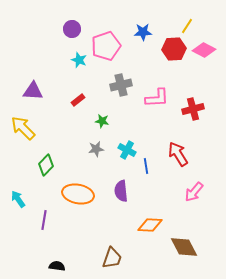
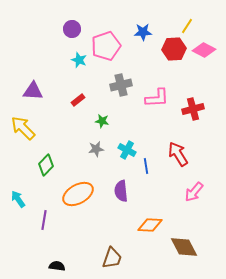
orange ellipse: rotated 40 degrees counterclockwise
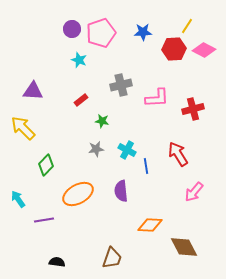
pink pentagon: moved 5 px left, 13 px up
red rectangle: moved 3 px right
purple line: rotated 72 degrees clockwise
black semicircle: moved 4 px up
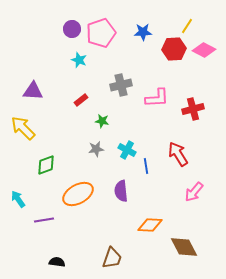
green diamond: rotated 25 degrees clockwise
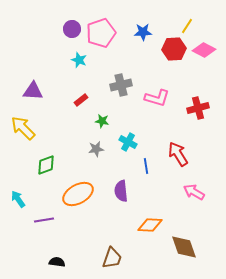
pink L-shape: rotated 20 degrees clockwise
red cross: moved 5 px right, 1 px up
cyan cross: moved 1 px right, 8 px up
pink arrow: rotated 80 degrees clockwise
brown diamond: rotated 8 degrees clockwise
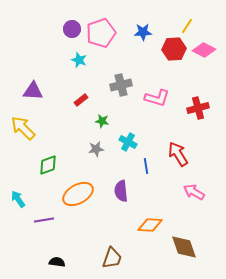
green diamond: moved 2 px right
